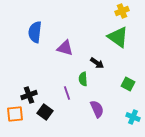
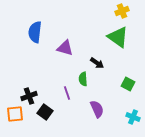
black cross: moved 1 px down
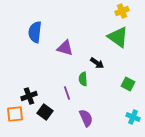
purple semicircle: moved 11 px left, 9 px down
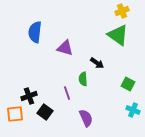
green triangle: moved 2 px up
cyan cross: moved 7 px up
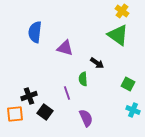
yellow cross: rotated 32 degrees counterclockwise
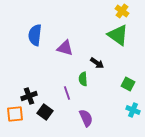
blue semicircle: moved 3 px down
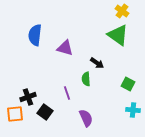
green semicircle: moved 3 px right
black cross: moved 1 px left, 1 px down
cyan cross: rotated 16 degrees counterclockwise
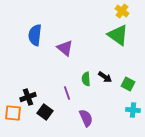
purple triangle: rotated 24 degrees clockwise
black arrow: moved 8 px right, 14 px down
orange square: moved 2 px left, 1 px up; rotated 12 degrees clockwise
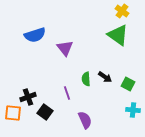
blue semicircle: rotated 115 degrees counterclockwise
purple triangle: rotated 12 degrees clockwise
purple semicircle: moved 1 px left, 2 px down
